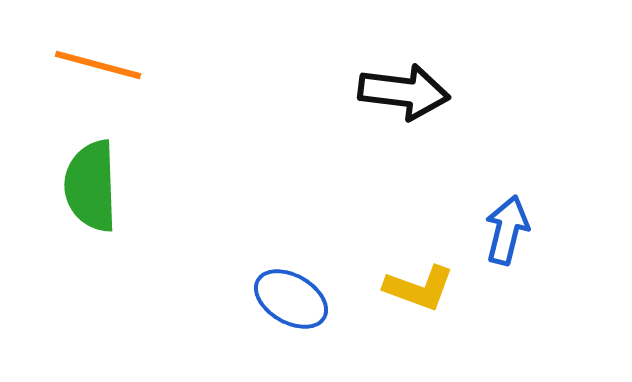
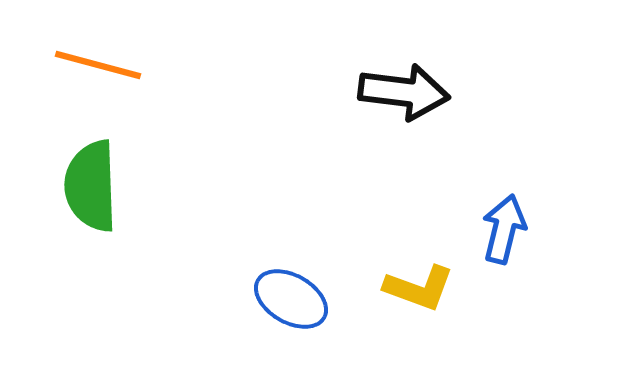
blue arrow: moved 3 px left, 1 px up
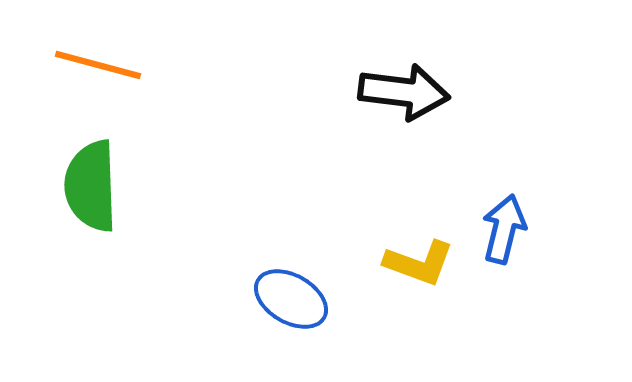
yellow L-shape: moved 25 px up
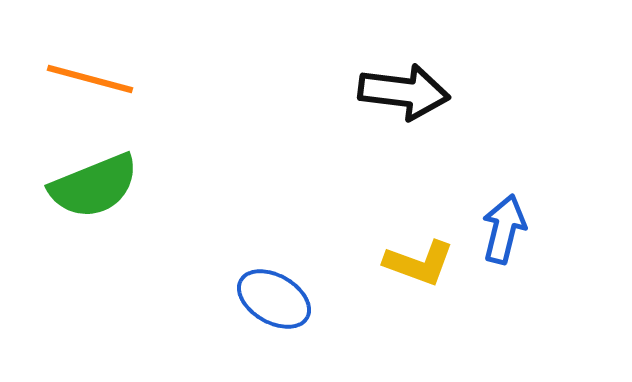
orange line: moved 8 px left, 14 px down
green semicircle: moved 3 px right; rotated 110 degrees counterclockwise
blue ellipse: moved 17 px left
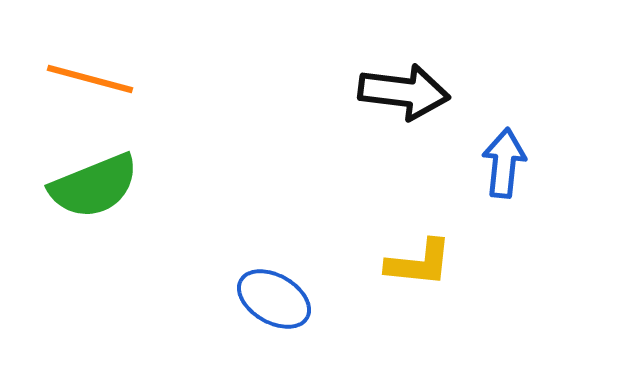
blue arrow: moved 66 px up; rotated 8 degrees counterclockwise
yellow L-shape: rotated 14 degrees counterclockwise
